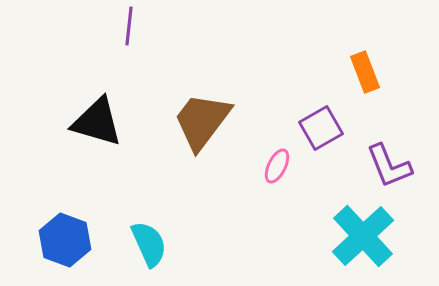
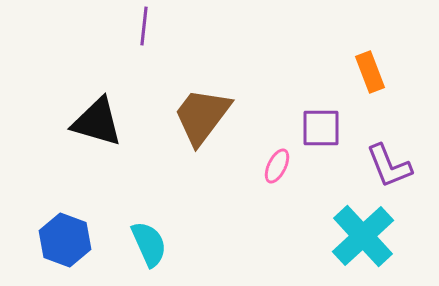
purple line: moved 15 px right
orange rectangle: moved 5 px right
brown trapezoid: moved 5 px up
purple square: rotated 30 degrees clockwise
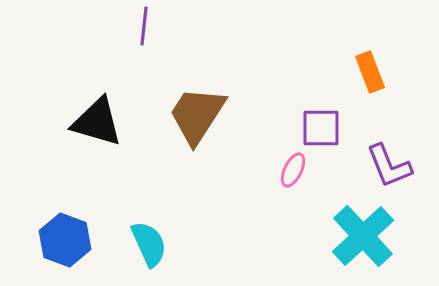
brown trapezoid: moved 5 px left, 1 px up; rotated 4 degrees counterclockwise
pink ellipse: moved 16 px right, 4 px down
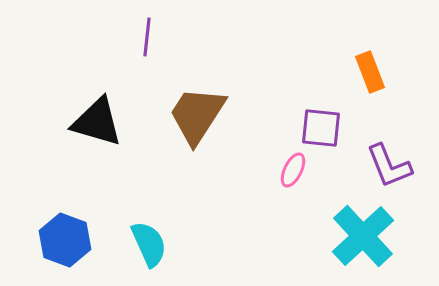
purple line: moved 3 px right, 11 px down
purple square: rotated 6 degrees clockwise
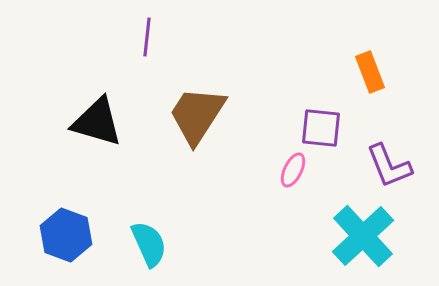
blue hexagon: moved 1 px right, 5 px up
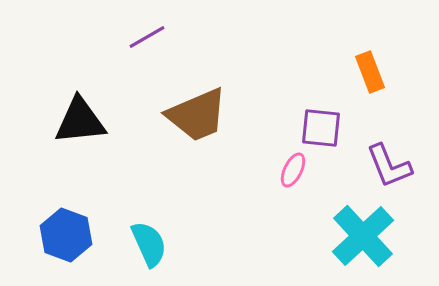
purple line: rotated 54 degrees clockwise
brown trapezoid: rotated 146 degrees counterclockwise
black triangle: moved 17 px left, 1 px up; rotated 22 degrees counterclockwise
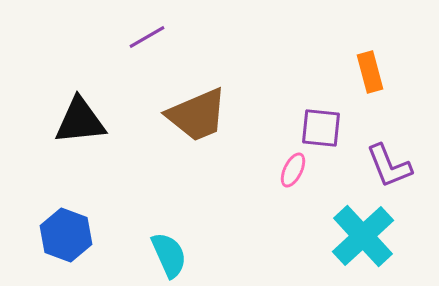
orange rectangle: rotated 6 degrees clockwise
cyan semicircle: moved 20 px right, 11 px down
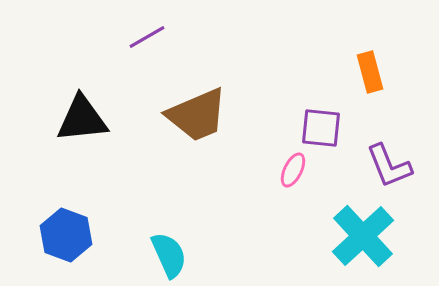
black triangle: moved 2 px right, 2 px up
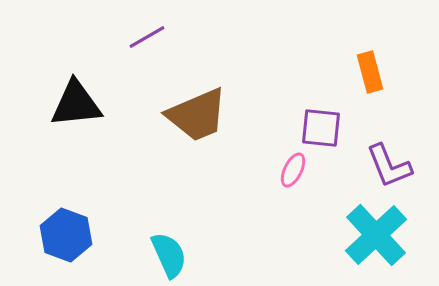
black triangle: moved 6 px left, 15 px up
cyan cross: moved 13 px right, 1 px up
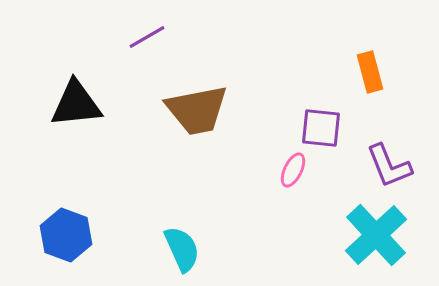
brown trapezoid: moved 5 px up; rotated 12 degrees clockwise
cyan semicircle: moved 13 px right, 6 px up
